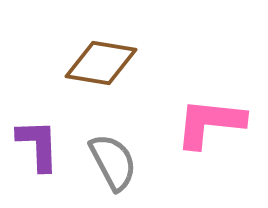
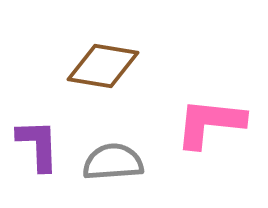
brown diamond: moved 2 px right, 3 px down
gray semicircle: rotated 66 degrees counterclockwise
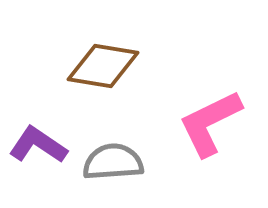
pink L-shape: rotated 32 degrees counterclockwise
purple L-shape: rotated 54 degrees counterclockwise
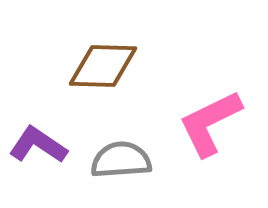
brown diamond: rotated 8 degrees counterclockwise
gray semicircle: moved 8 px right, 2 px up
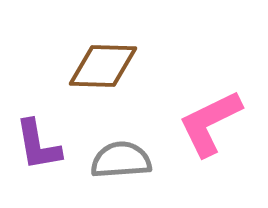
purple L-shape: rotated 134 degrees counterclockwise
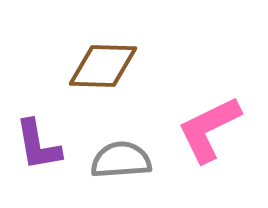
pink L-shape: moved 1 px left, 6 px down
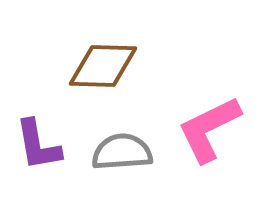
gray semicircle: moved 1 px right, 8 px up
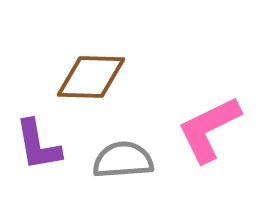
brown diamond: moved 12 px left, 11 px down
gray semicircle: moved 1 px right, 8 px down
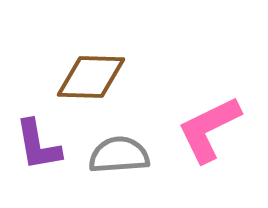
gray semicircle: moved 4 px left, 5 px up
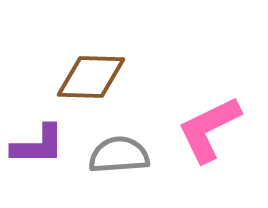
purple L-shape: rotated 80 degrees counterclockwise
